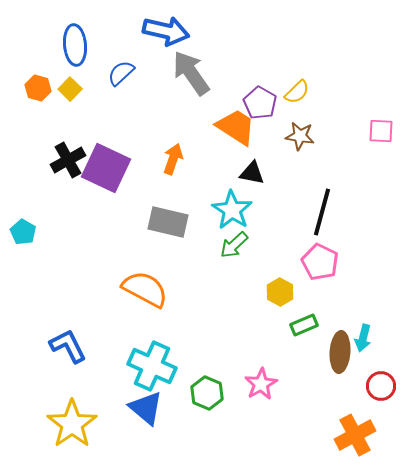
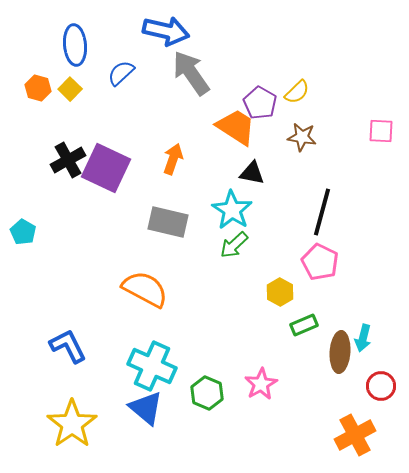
brown star: moved 2 px right, 1 px down
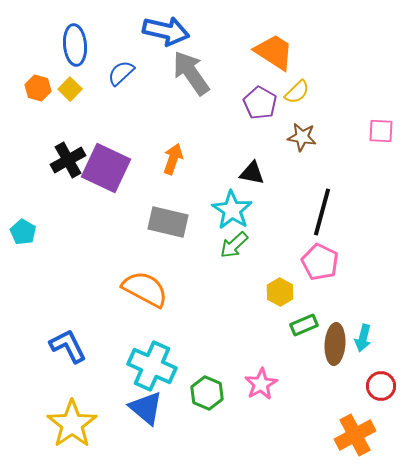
orange trapezoid: moved 38 px right, 75 px up
brown ellipse: moved 5 px left, 8 px up
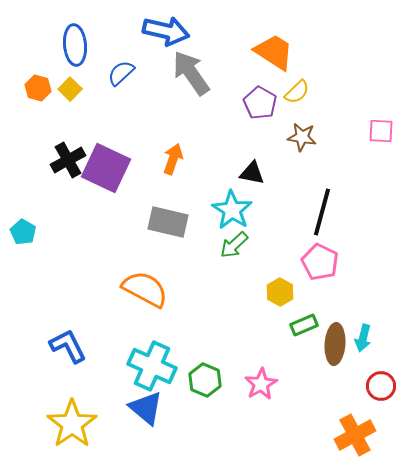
green hexagon: moved 2 px left, 13 px up
